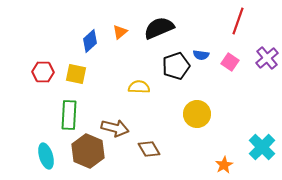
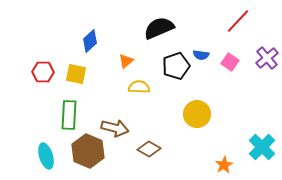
red line: rotated 24 degrees clockwise
orange triangle: moved 6 px right, 29 px down
brown diamond: rotated 30 degrees counterclockwise
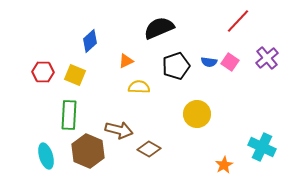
blue semicircle: moved 8 px right, 7 px down
orange triangle: rotated 14 degrees clockwise
yellow square: moved 1 px left, 1 px down; rotated 10 degrees clockwise
brown arrow: moved 4 px right, 2 px down
cyan cross: rotated 20 degrees counterclockwise
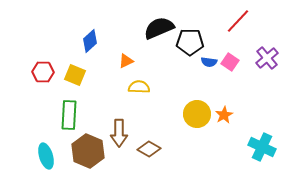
black pentagon: moved 14 px right, 24 px up; rotated 20 degrees clockwise
brown arrow: moved 3 px down; rotated 76 degrees clockwise
orange star: moved 50 px up
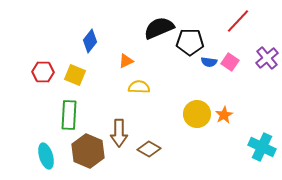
blue diamond: rotated 10 degrees counterclockwise
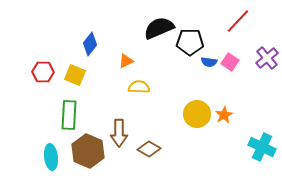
blue diamond: moved 3 px down
cyan ellipse: moved 5 px right, 1 px down; rotated 10 degrees clockwise
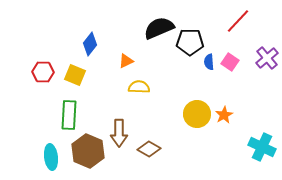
blue semicircle: rotated 77 degrees clockwise
